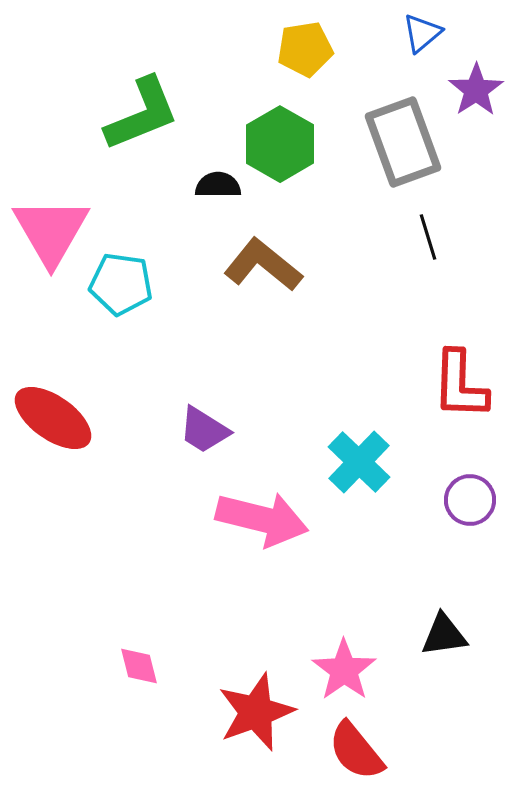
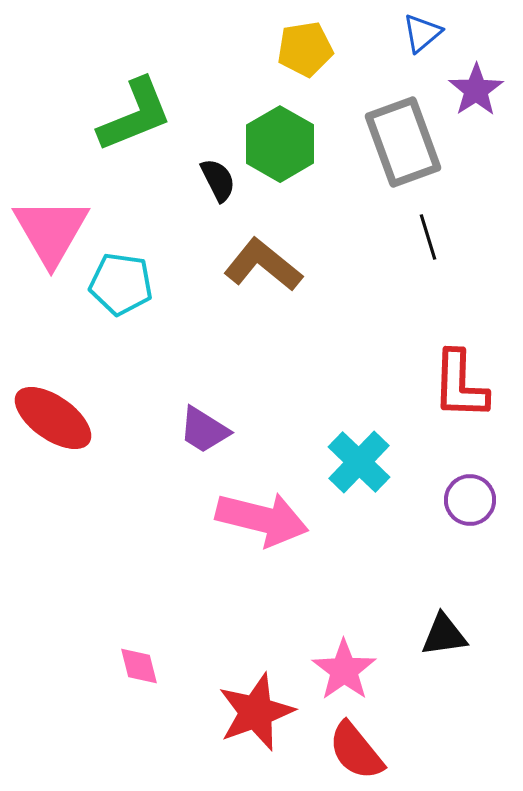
green L-shape: moved 7 px left, 1 px down
black semicircle: moved 5 px up; rotated 63 degrees clockwise
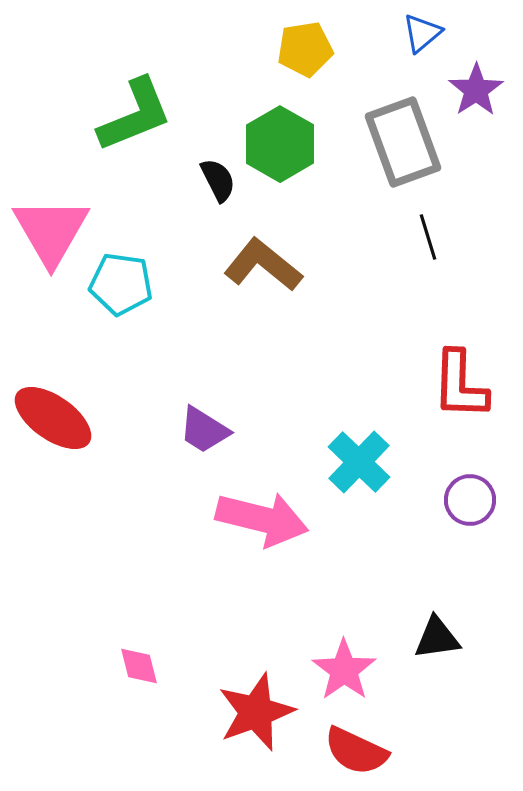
black triangle: moved 7 px left, 3 px down
red semicircle: rotated 26 degrees counterclockwise
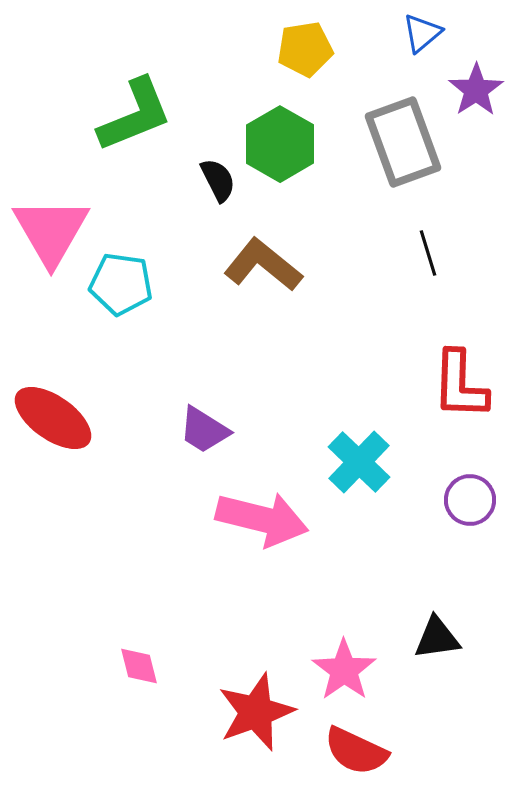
black line: moved 16 px down
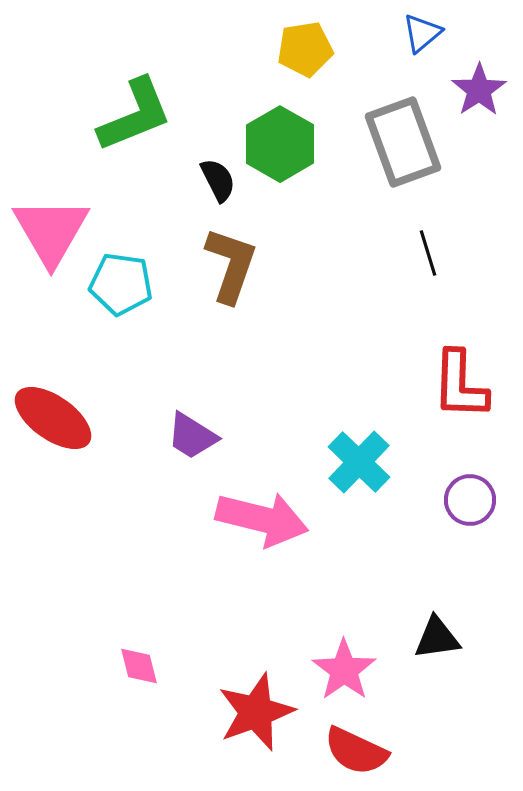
purple star: moved 3 px right
brown L-shape: moved 32 px left; rotated 70 degrees clockwise
purple trapezoid: moved 12 px left, 6 px down
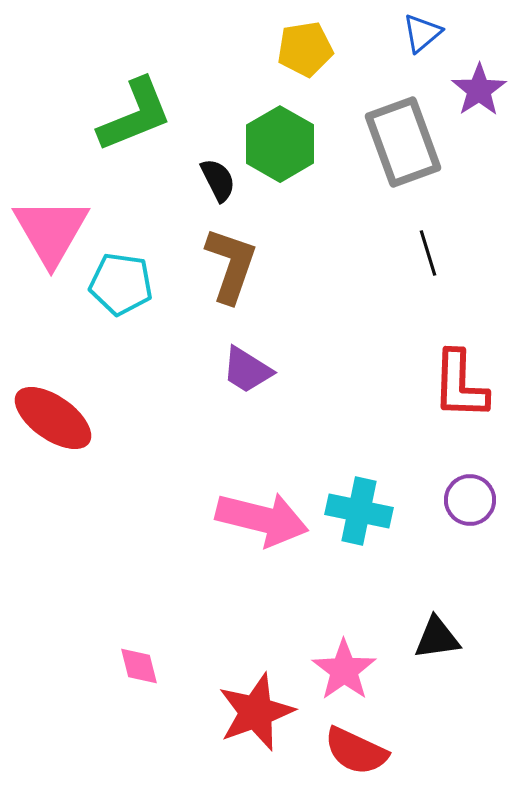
purple trapezoid: moved 55 px right, 66 px up
cyan cross: moved 49 px down; rotated 32 degrees counterclockwise
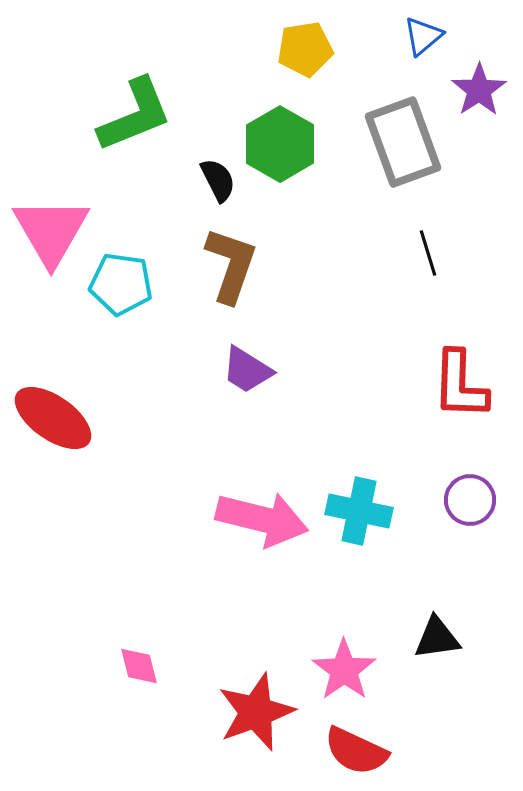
blue triangle: moved 1 px right, 3 px down
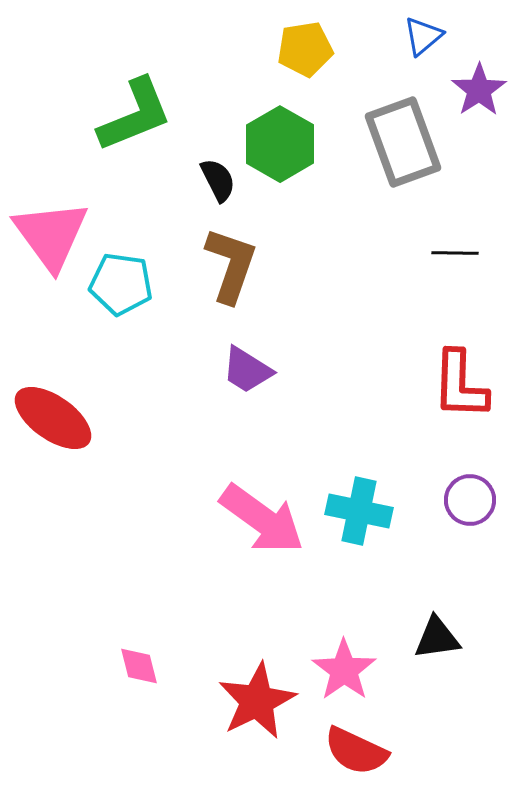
pink triangle: moved 4 px down; rotated 6 degrees counterclockwise
black line: moved 27 px right; rotated 72 degrees counterclockwise
pink arrow: rotated 22 degrees clockwise
red star: moved 1 px right, 11 px up; rotated 6 degrees counterclockwise
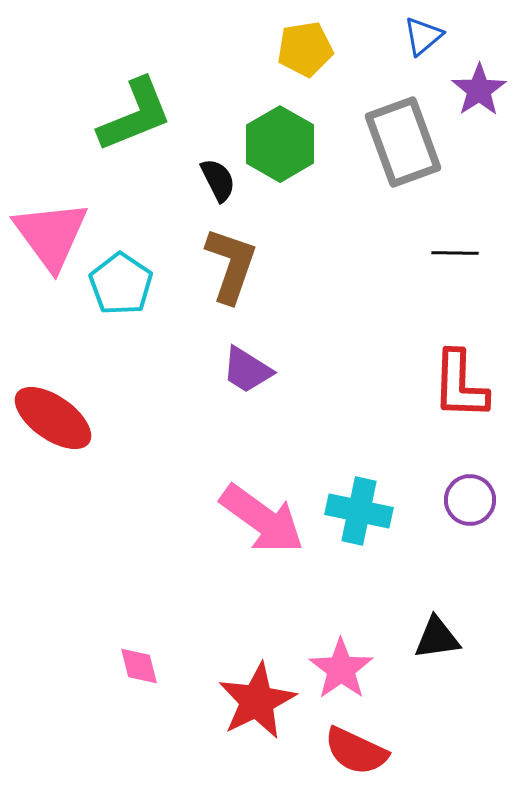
cyan pentagon: rotated 26 degrees clockwise
pink star: moved 3 px left, 1 px up
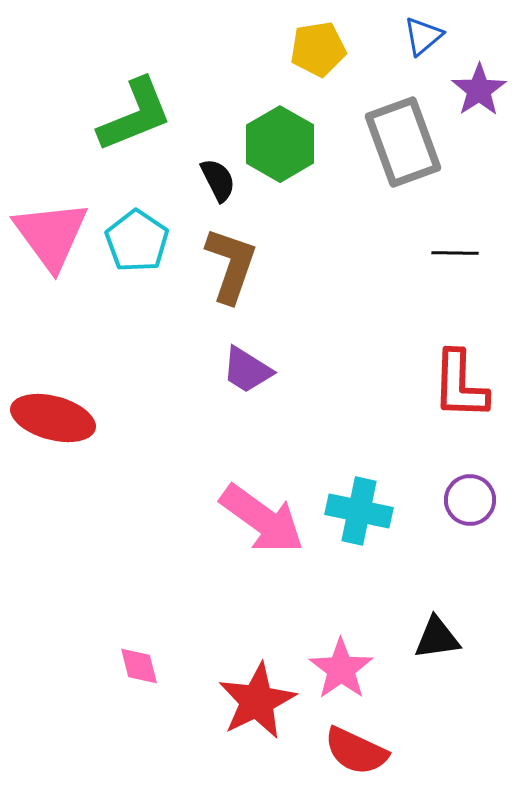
yellow pentagon: moved 13 px right
cyan pentagon: moved 16 px right, 43 px up
red ellipse: rotated 20 degrees counterclockwise
